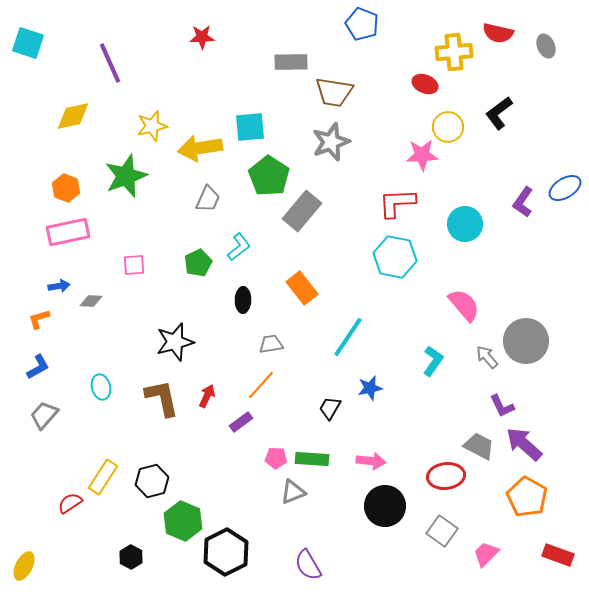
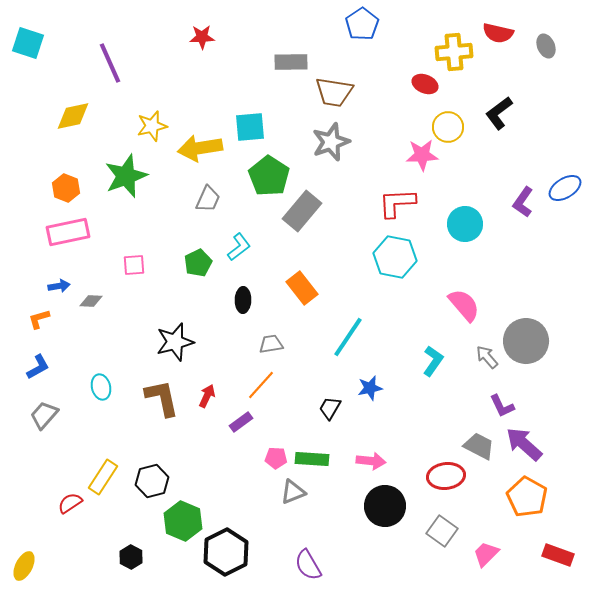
blue pentagon at (362, 24): rotated 16 degrees clockwise
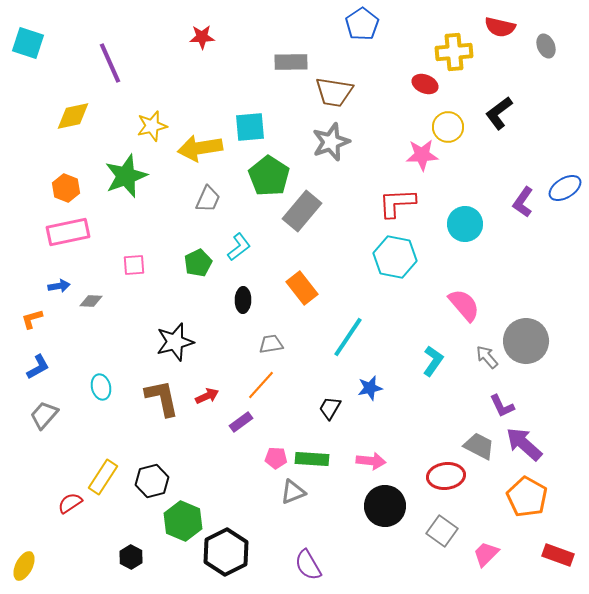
red semicircle at (498, 33): moved 2 px right, 6 px up
orange L-shape at (39, 319): moved 7 px left
red arrow at (207, 396): rotated 40 degrees clockwise
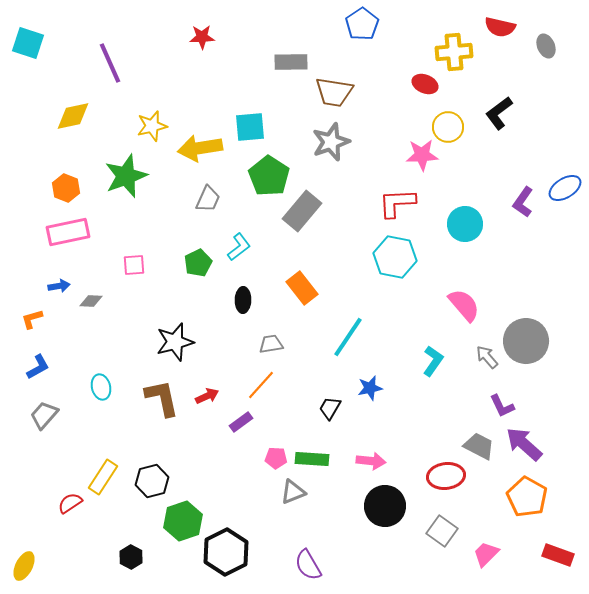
green hexagon at (183, 521): rotated 18 degrees clockwise
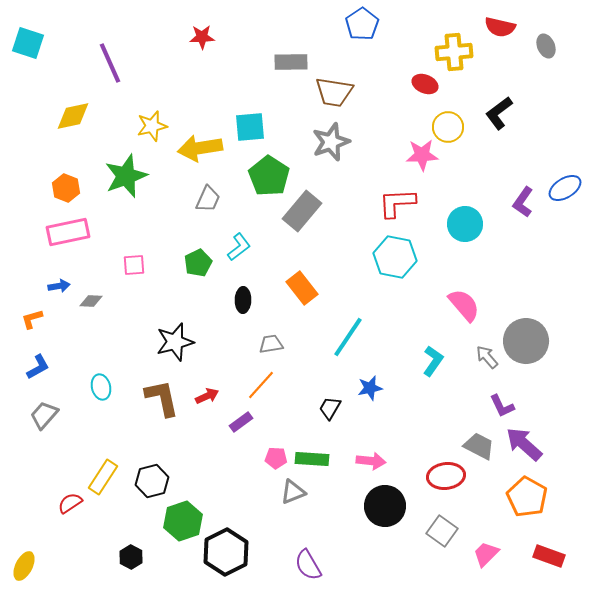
red rectangle at (558, 555): moved 9 px left, 1 px down
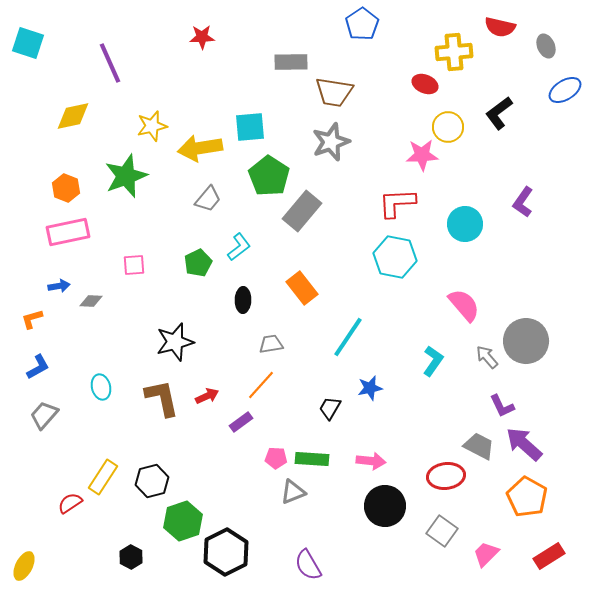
blue ellipse at (565, 188): moved 98 px up
gray trapezoid at (208, 199): rotated 16 degrees clockwise
red rectangle at (549, 556): rotated 52 degrees counterclockwise
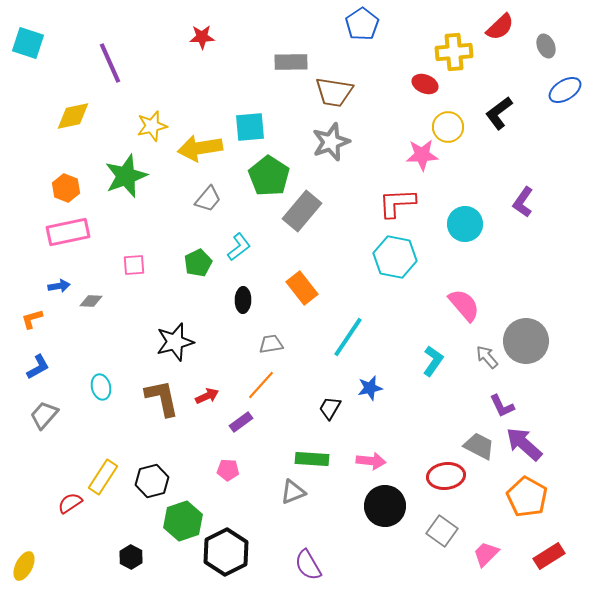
red semicircle at (500, 27): rotated 56 degrees counterclockwise
pink pentagon at (276, 458): moved 48 px left, 12 px down
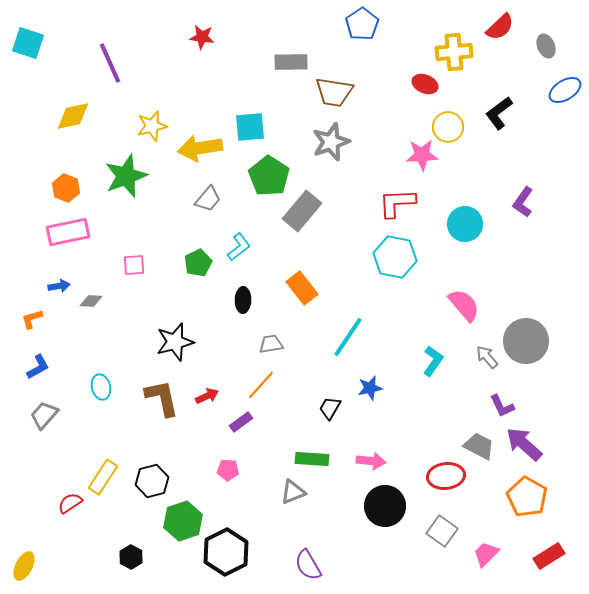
red star at (202, 37): rotated 10 degrees clockwise
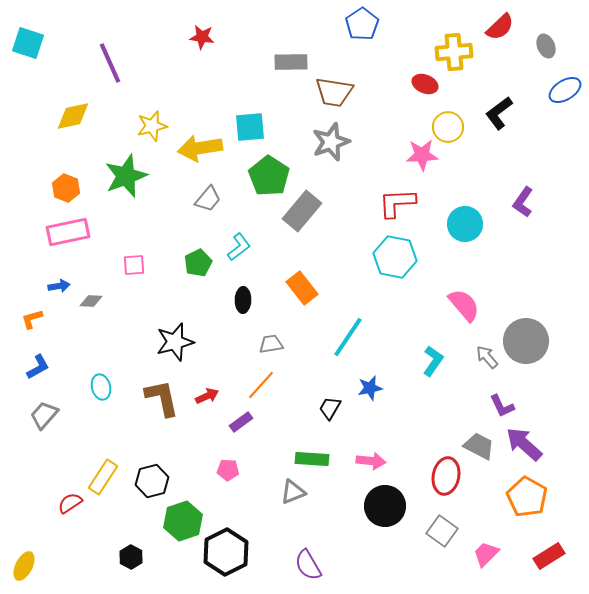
red ellipse at (446, 476): rotated 72 degrees counterclockwise
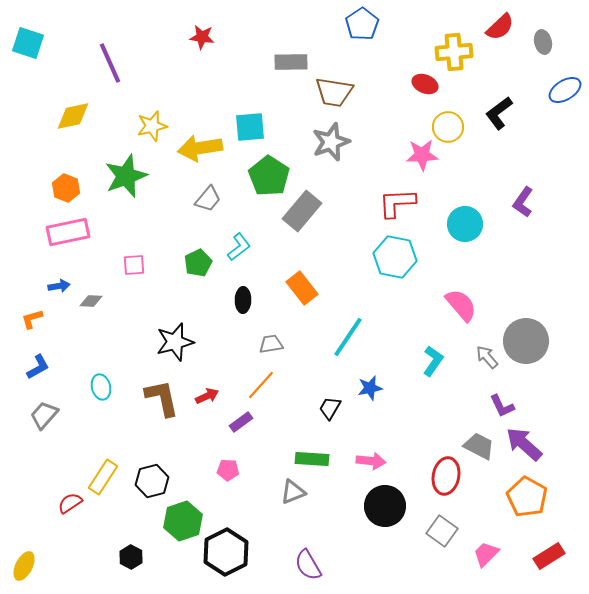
gray ellipse at (546, 46): moved 3 px left, 4 px up; rotated 10 degrees clockwise
pink semicircle at (464, 305): moved 3 px left
